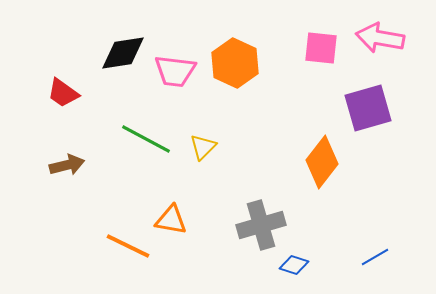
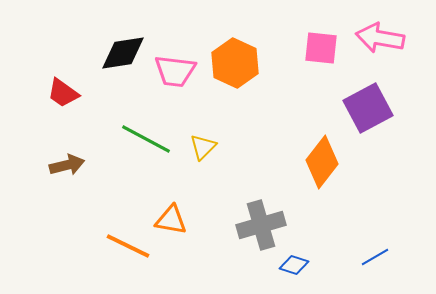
purple square: rotated 12 degrees counterclockwise
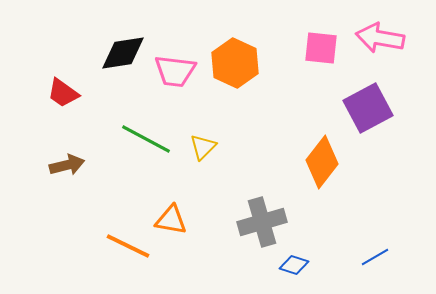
gray cross: moved 1 px right, 3 px up
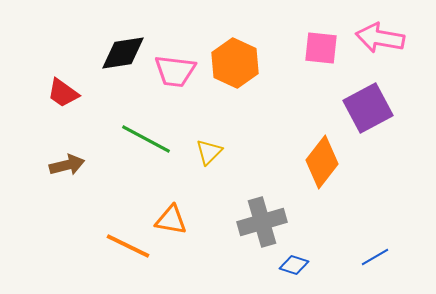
yellow triangle: moved 6 px right, 5 px down
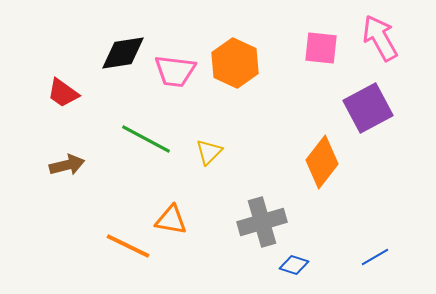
pink arrow: rotated 51 degrees clockwise
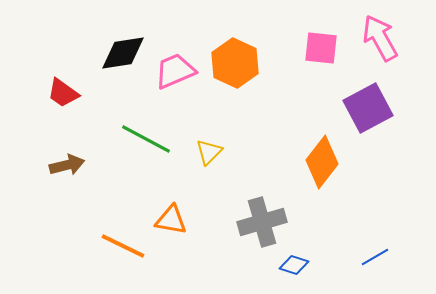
pink trapezoid: rotated 150 degrees clockwise
orange line: moved 5 px left
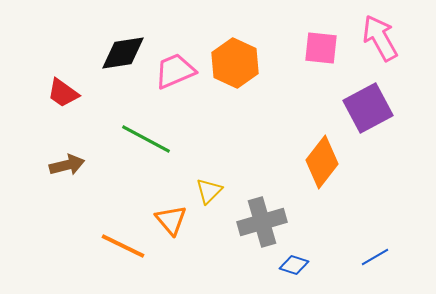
yellow triangle: moved 39 px down
orange triangle: rotated 40 degrees clockwise
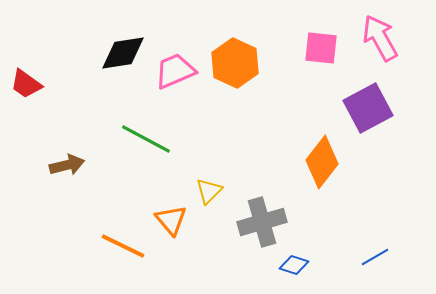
red trapezoid: moved 37 px left, 9 px up
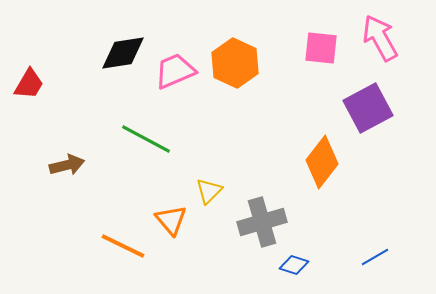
red trapezoid: moved 3 px right; rotated 96 degrees counterclockwise
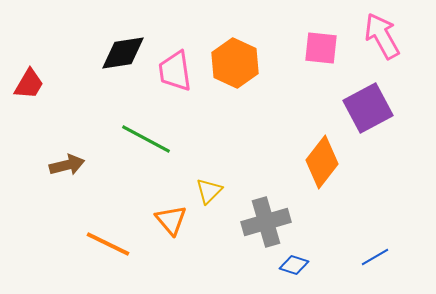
pink arrow: moved 2 px right, 2 px up
pink trapezoid: rotated 75 degrees counterclockwise
gray cross: moved 4 px right
orange line: moved 15 px left, 2 px up
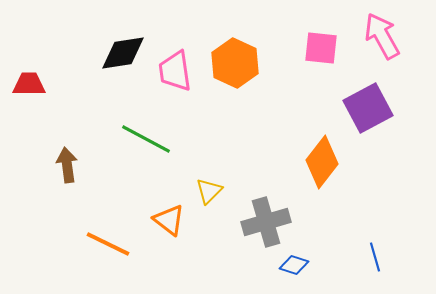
red trapezoid: rotated 120 degrees counterclockwise
brown arrow: rotated 84 degrees counterclockwise
orange triangle: moved 2 px left; rotated 12 degrees counterclockwise
blue line: rotated 76 degrees counterclockwise
